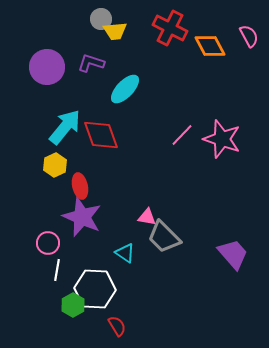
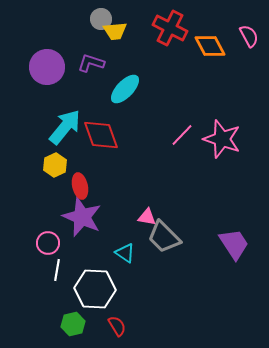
purple trapezoid: moved 1 px right, 10 px up; rotated 8 degrees clockwise
green hexagon: moved 19 px down; rotated 15 degrees clockwise
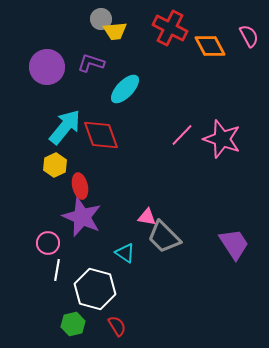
white hexagon: rotated 12 degrees clockwise
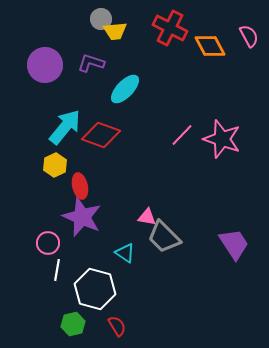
purple circle: moved 2 px left, 2 px up
red diamond: rotated 51 degrees counterclockwise
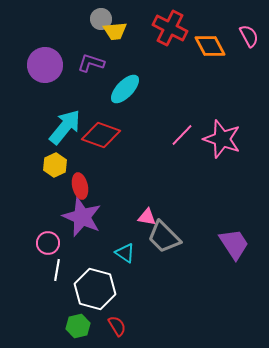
green hexagon: moved 5 px right, 2 px down
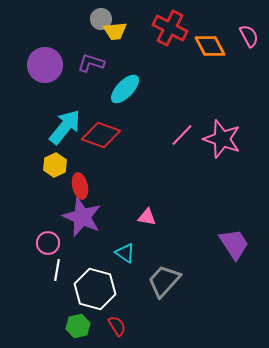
gray trapezoid: moved 44 px down; rotated 87 degrees clockwise
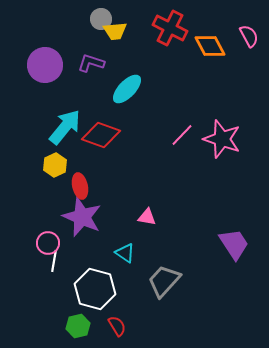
cyan ellipse: moved 2 px right
white line: moved 3 px left, 9 px up
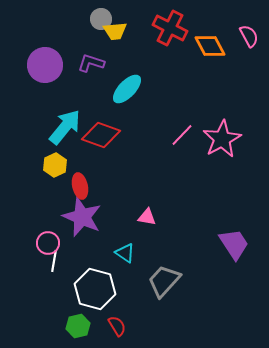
pink star: rotated 24 degrees clockwise
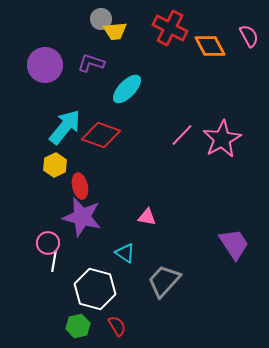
purple star: rotated 9 degrees counterclockwise
